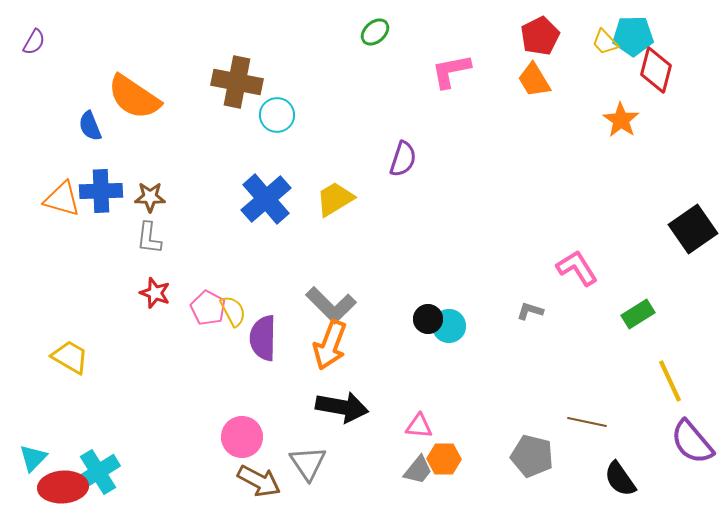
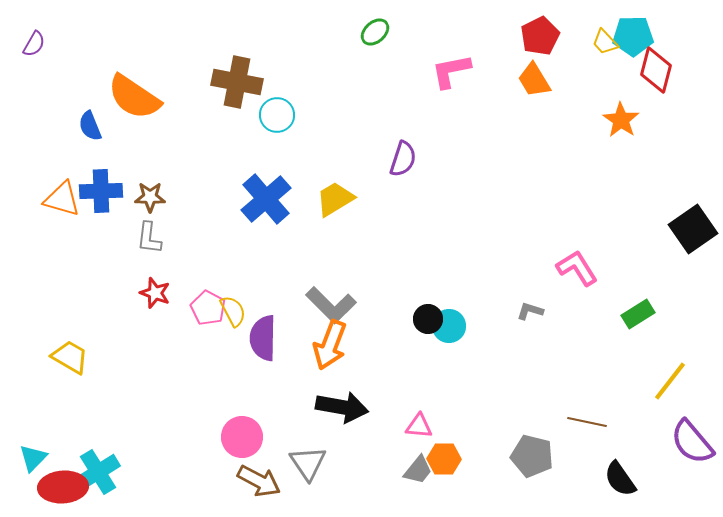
purple semicircle at (34, 42): moved 2 px down
yellow line at (670, 381): rotated 63 degrees clockwise
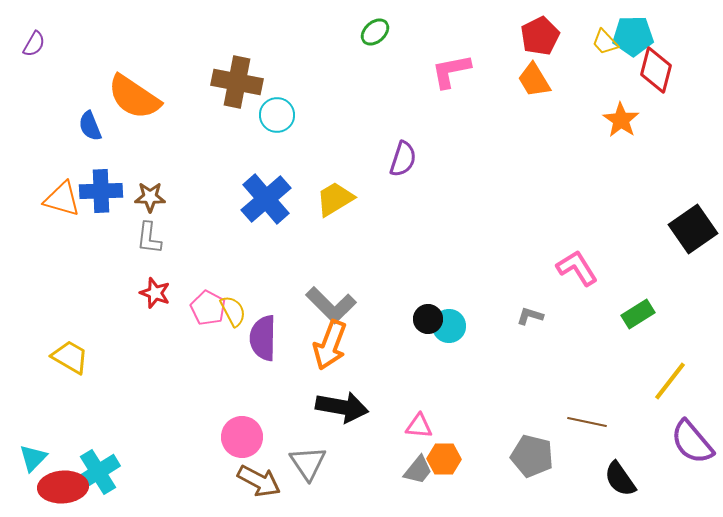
gray L-shape at (530, 311): moved 5 px down
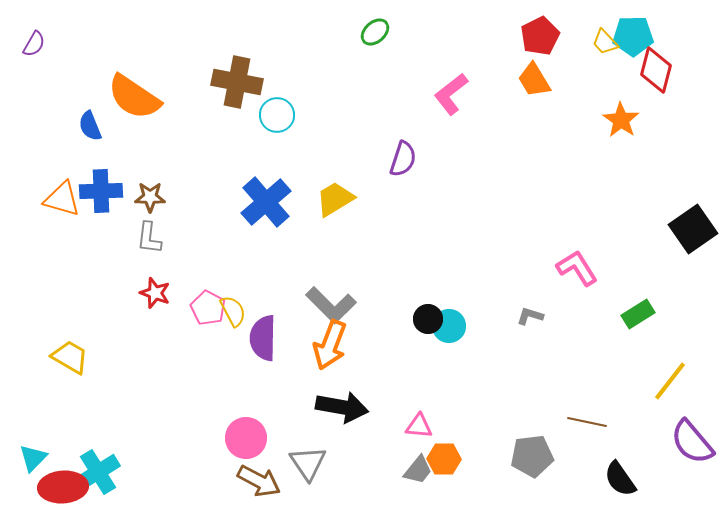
pink L-shape at (451, 71): moved 23 px down; rotated 27 degrees counterclockwise
blue cross at (266, 199): moved 3 px down
pink circle at (242, 437): moved 4 px right, 1 px down
gray pentagon at (532, 456): rotated 21 degrees counterclockwise
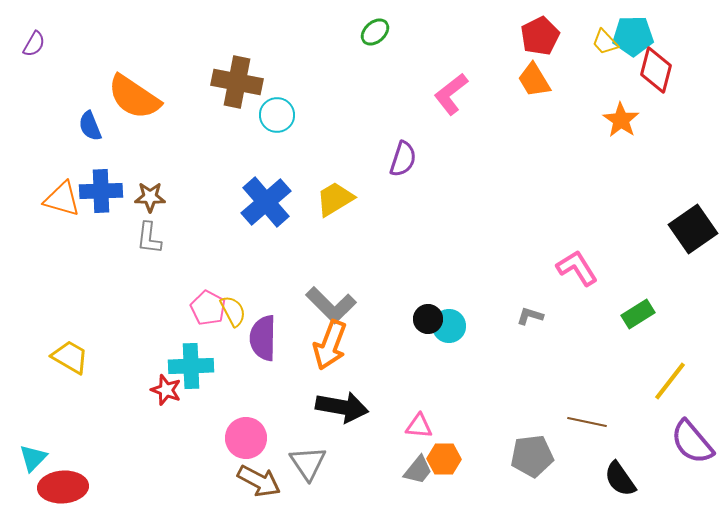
red star at (155, 293): moved 11 px right, 97 px down
cyan cross at (98, 472): moved 93 px right, 106 px up; rotated 30 degrees clockwise
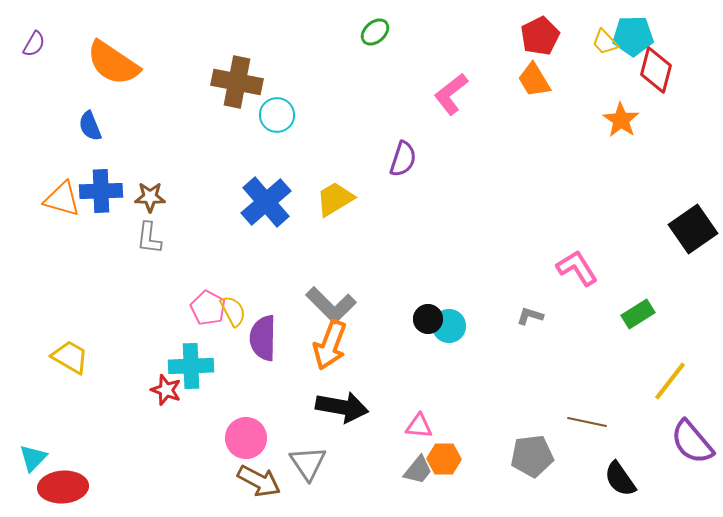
orange semicircle at (134, 97): moved 21 px left, 34 px up
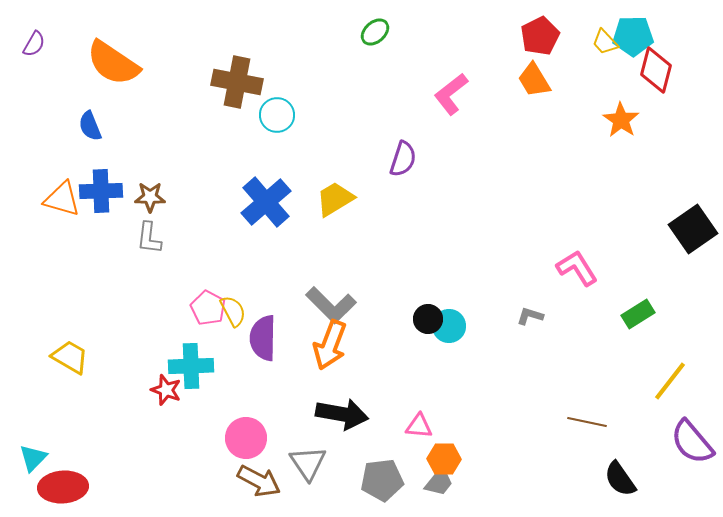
black arrow at (342, 407): moved 7 px down
gray pentagon at (532, 456): moved 150 px left, 24 px down
gray trapezoid at (418, 470): moved 21 px right, 12 px down
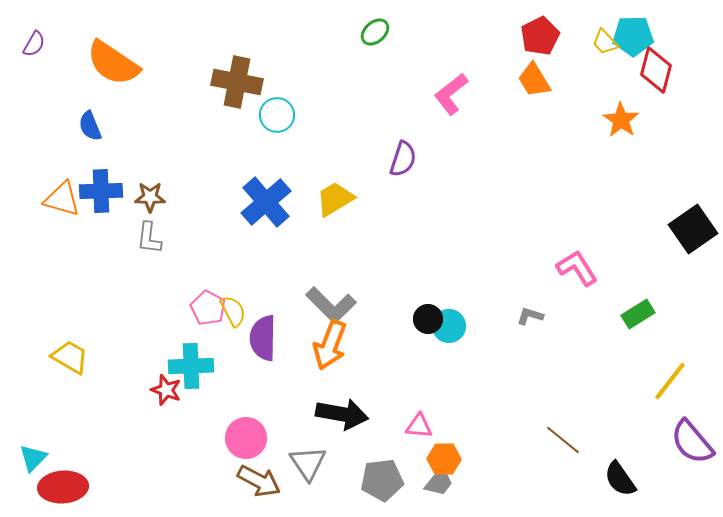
brown line at (587, 422): moved 24 px left, 18 px down; rotated 27 degrees clockwise
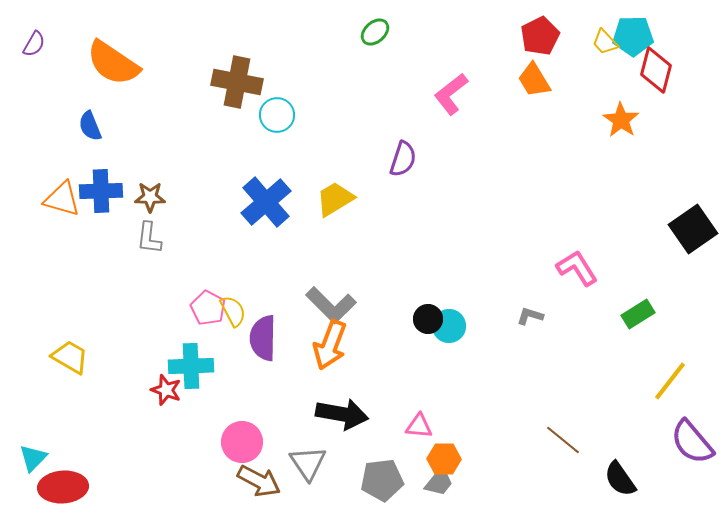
pink circle at (246, 438): moved 4 px left, 4 px down
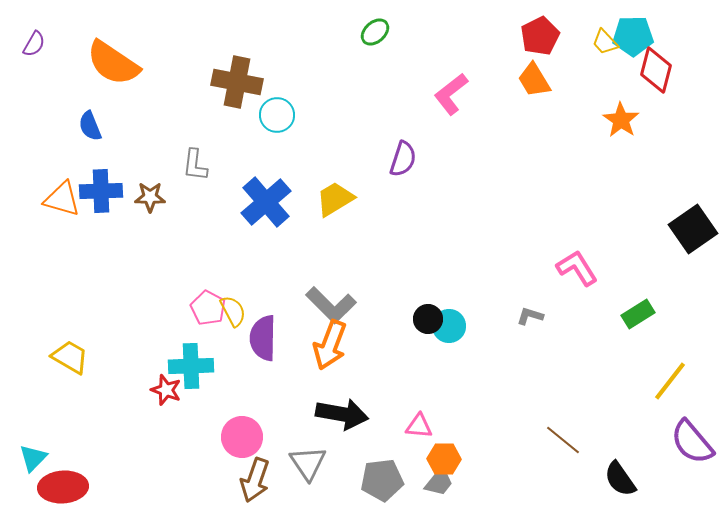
gray L-shape at (149, 238): moved 46 px right, 73 px up
pink circle at (242, 442): moved 5 px up
brown arrow at (259, 481): moved 4 px left, 1 px up; rotated 81 degrees clockwise
